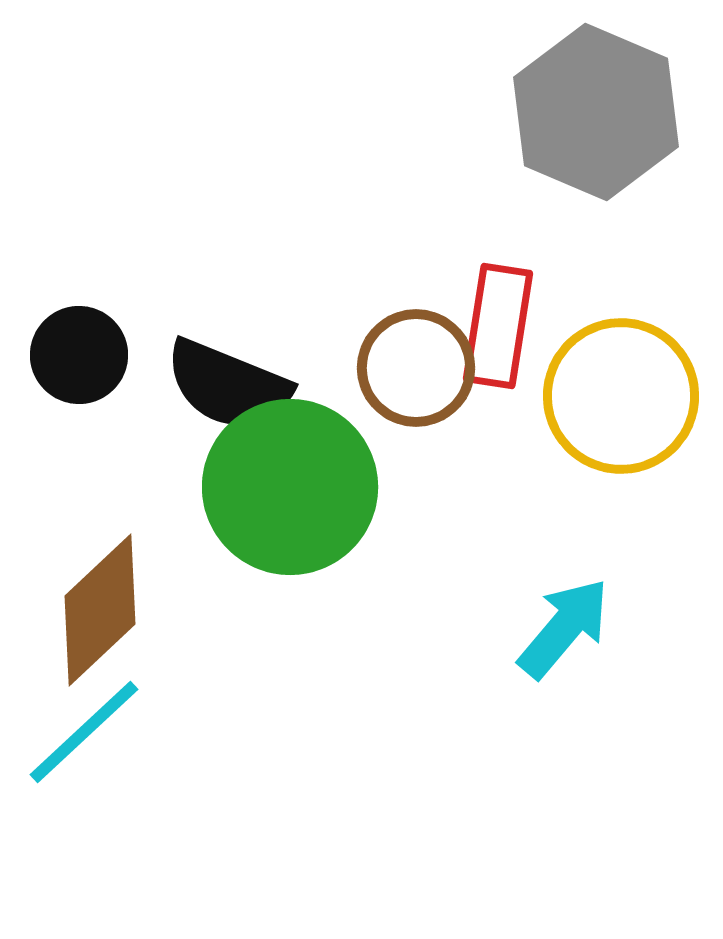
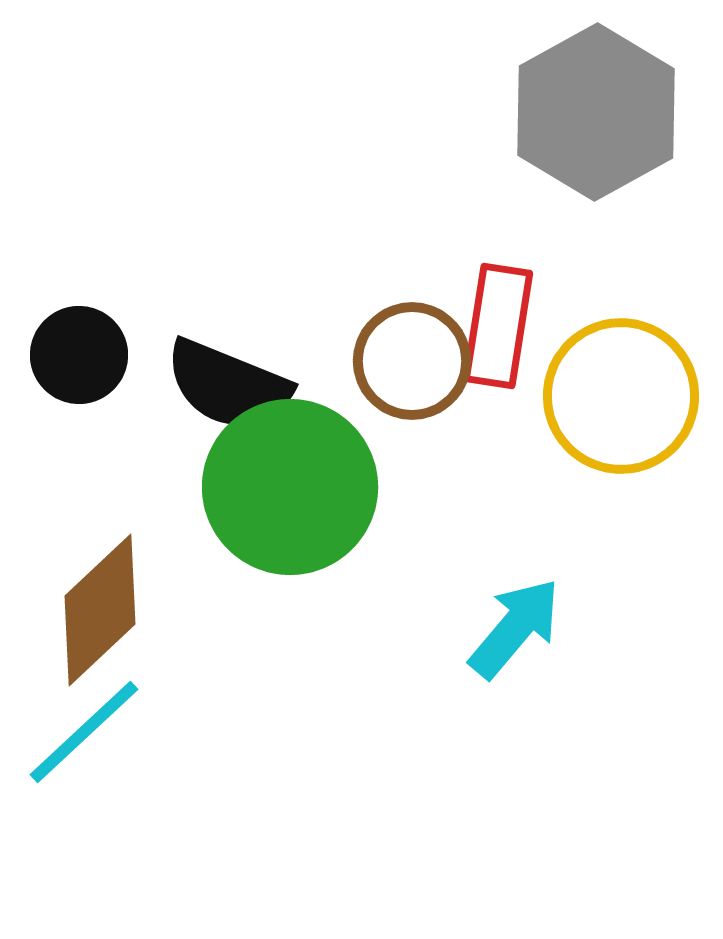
gray hexagon: rotated 8 degrees clockwise
brown circle: moved 4 px left, 7 px up
cyan arrow: moved 49 px left
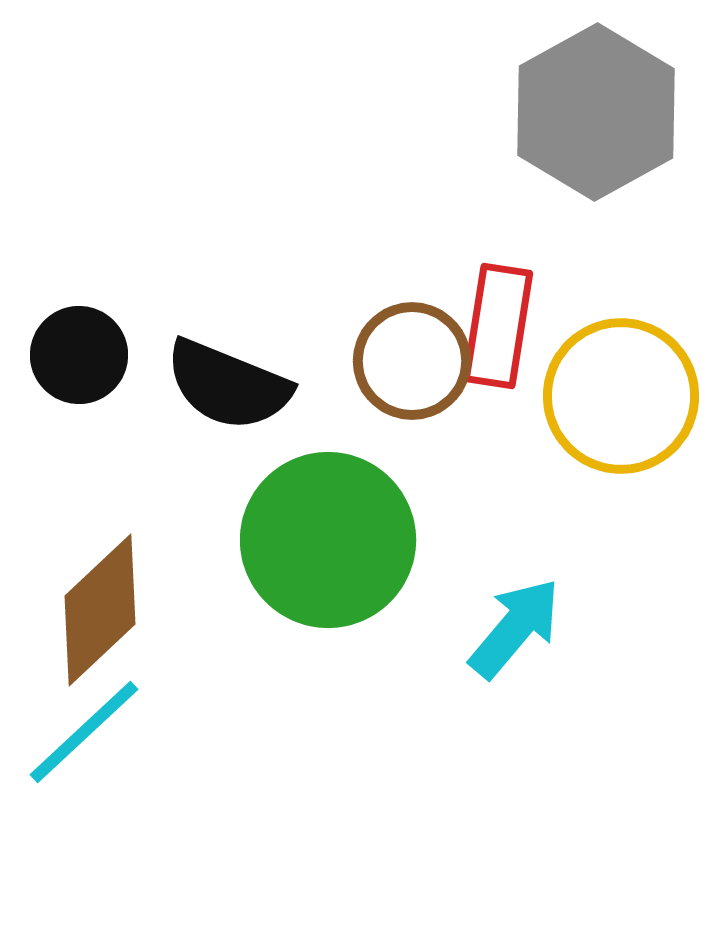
green circle: moved 38 px right, 53 px down
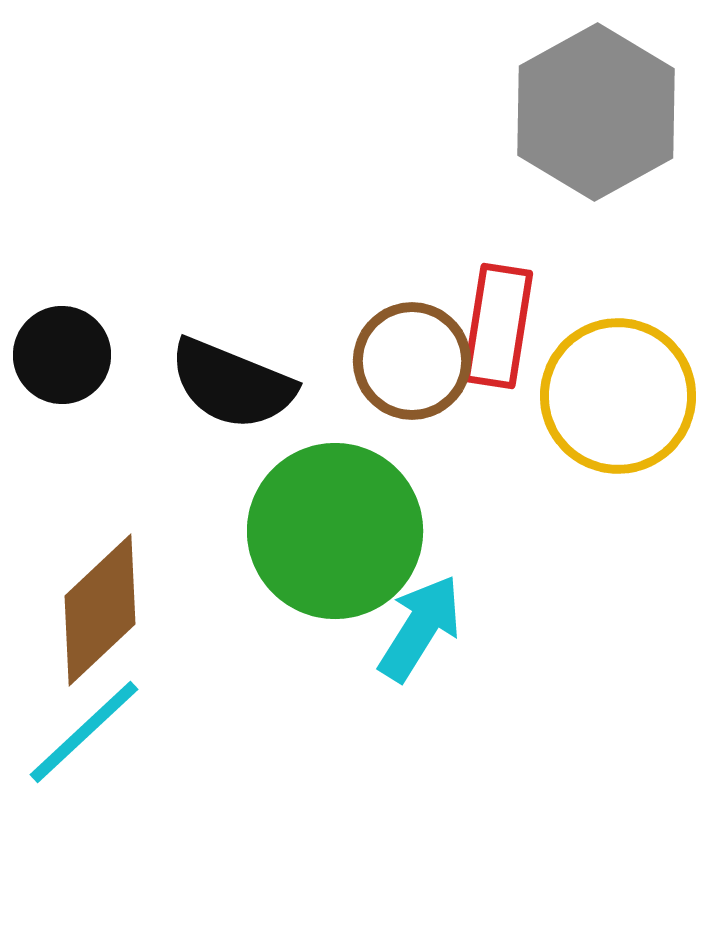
black circle: moved 17 px left
black semicircle: moved 4 px right, 1 px up
yellow circle: moved 3 px left
green circle: moved 7 px right, 9 px up
cyan arrow: moved 95 px left; rotated 8 degrees counterclockwise
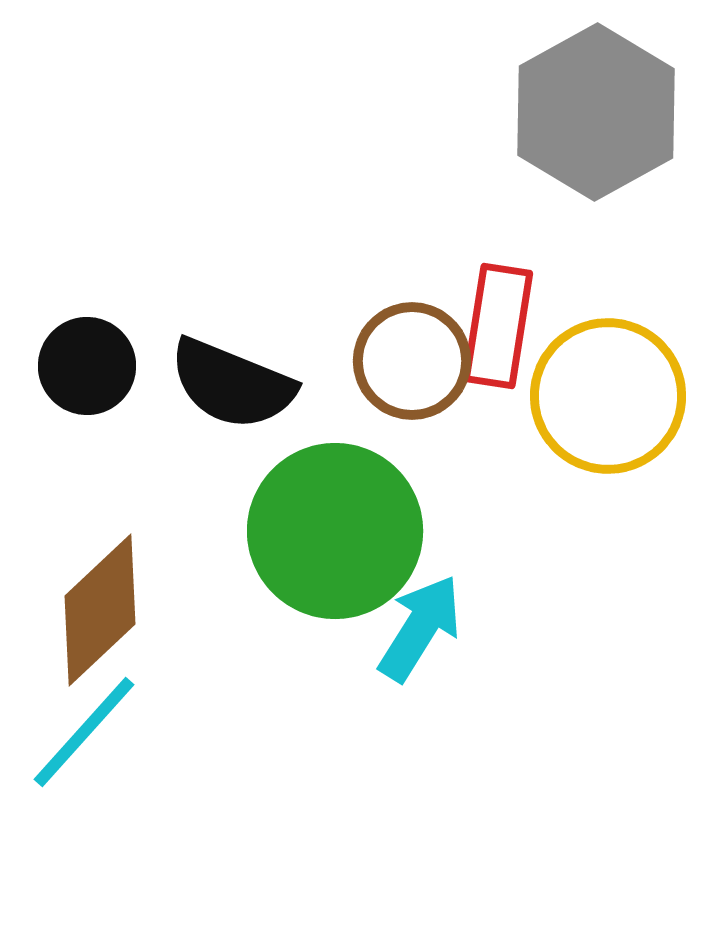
black circle: moved 25 px right, 11 px down
yellow circle: moved 10 px left
cyan line: rotated 5 degrees counterclockwise
